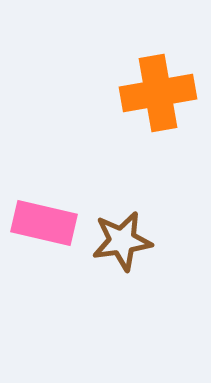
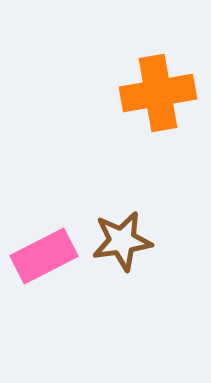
pink rectangle: moved 33 px down; rotated 40 degrees counterclockwise
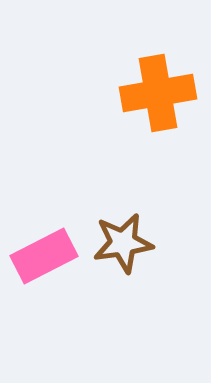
brown star: moved 1 px right, 2 px down
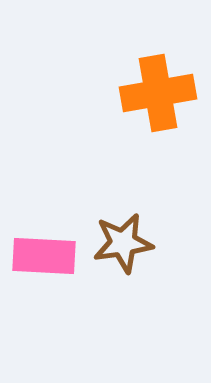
pink rectangle: rotated 30 degrees clockwise
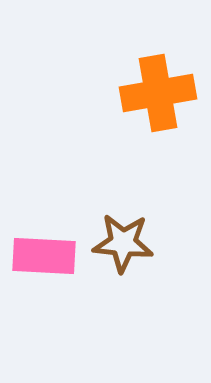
brown star: rotated 14 degrees clockwise
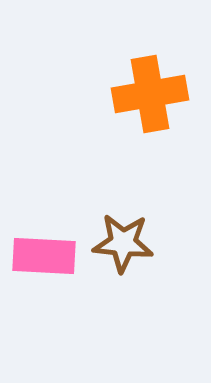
orange cross: moved 8 px left, 1 px down
